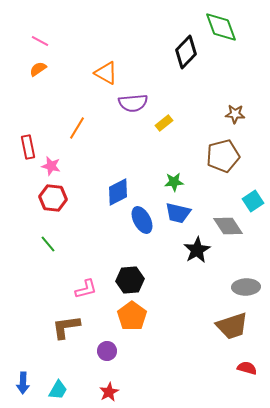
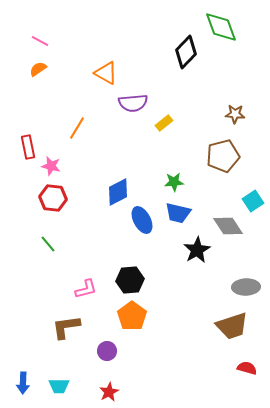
cyan trapezoid: moved 1 px right, 4 px up; rotated 60 degrees clockwise
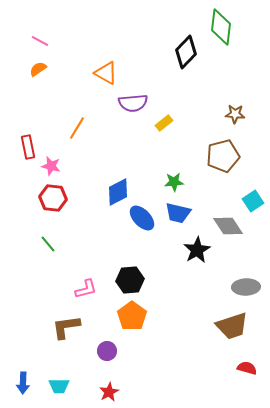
green diamond: rotated 27 degrees clockwise
blue ellipse: moved 2 px up; rotated 16 degrees counterclockwise
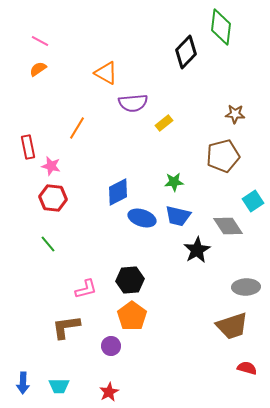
blue trapezoid: moved 3 px down
blue ellipse: rotated 28 degrees counterclockwise
purple circle: moved 4 px right, 5 px up
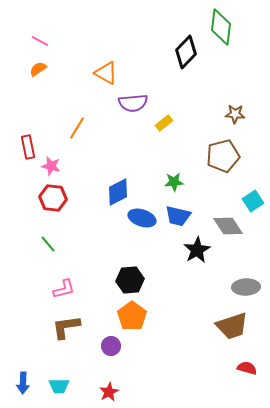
pink L-shape: moved 22 px left
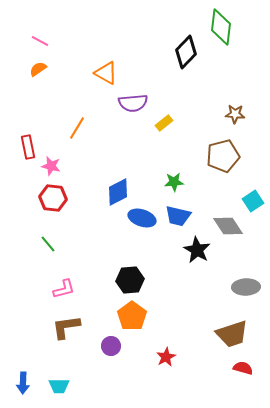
black star: rotated 12 degrees counterclockwise
brown trapezoid: moved 8 px down
red semicircle: moved 4 px left
red star: moved 57 px right, 35 px up
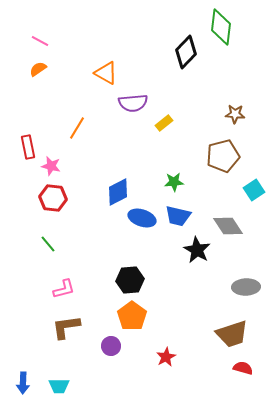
cyan square: moved 1 px right, 11 px up
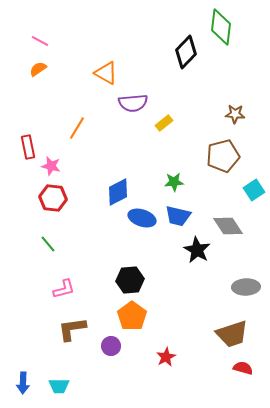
brown L-shape: moved 6 px right, 2 px down
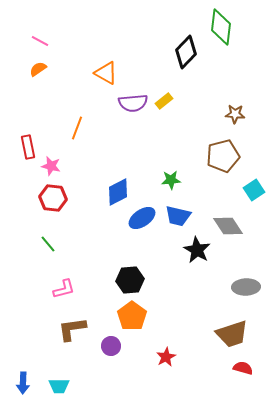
yellow rectangle: moved 22 px up
orange line: rotated 10 degrees counterclockwise
green star: moved 3 px left, 2 px up
blue ellipse: rotated 52 degrees counterclockwise
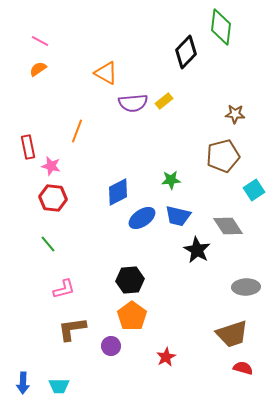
orange line: moved 3 px down
